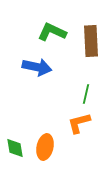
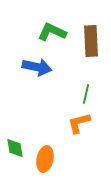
orange ellipse: moved 12 px down
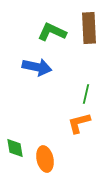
brown rectangle: moved 2 px left, 13 px up
orange ellipse: rotated 25 degrees counterclockwise
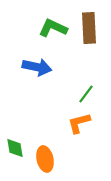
green L-shape: moved 1 px right, 4 px up
green line: rotated 24 degrees clockwise
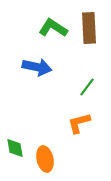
green L-shape: rotated 8 degrees clockwise
green line: moved 1 px right, 7 px up
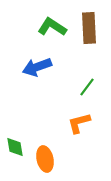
green L-shape: moved 1 px left, 1 px up
blue arrow: rotated 148 degrees clockwise
green diamond: moved 1 px up
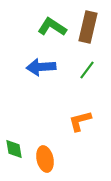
brown rectangle: moved 1 px left, 1 px up; rotated 16 degrees clockwise
blue arrow: moved 4 px right; rotated 16 degrees clockwise
green line: moved 17 px up
orange L-shape: moved 1 px right, 2 px up
green diamond: moved 1 px left, 2 px down
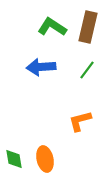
green diamond: moved 10 px down
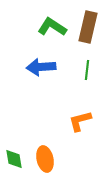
green line: rotated 30 degrees counterclockwise
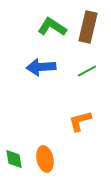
green line: moved 1 px down; rotated 54 degrees clockwise
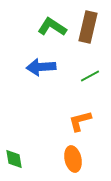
green line: moved 3 px right, 5 px down
orange ellipse: moved 28 px right
